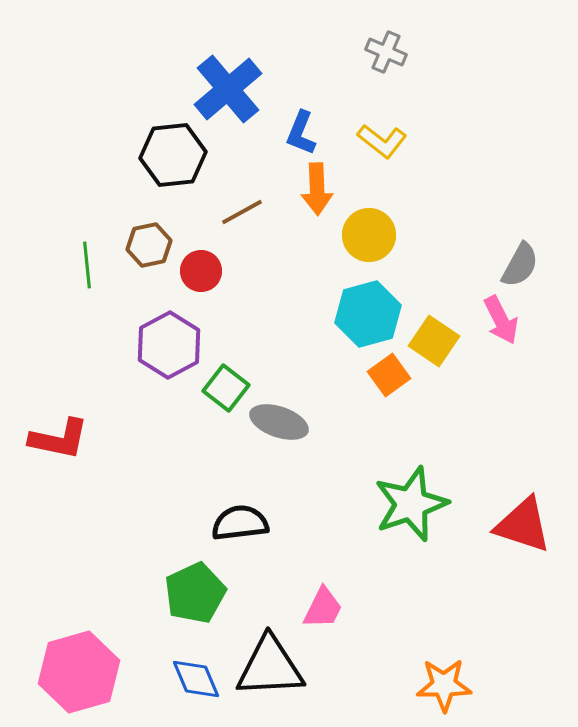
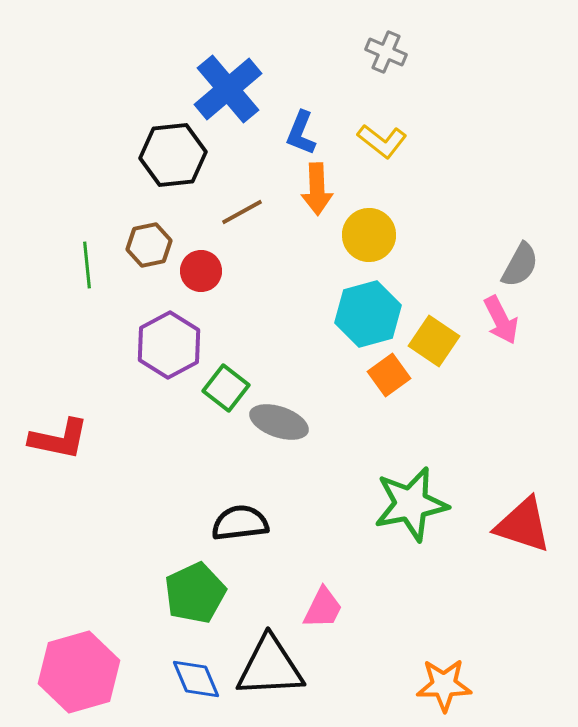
green star: rotated 8 degrees clockwise
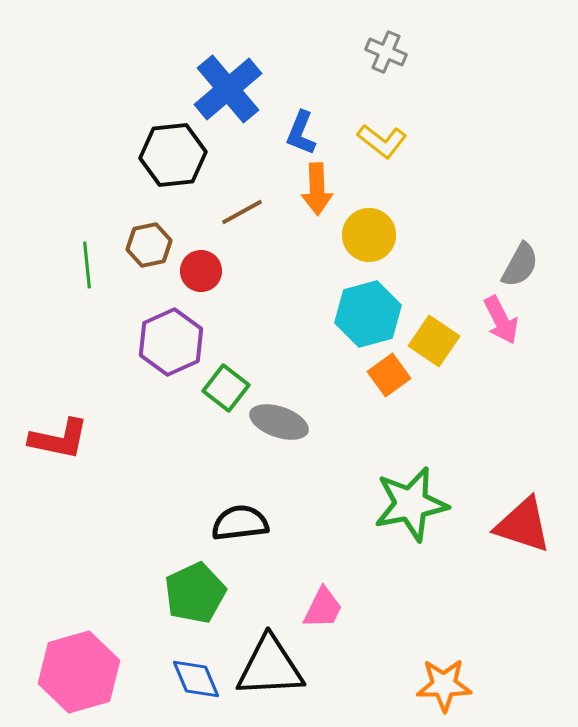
purple hexagon: moved 2 px right, 3 px up; rotated 4 degrees clockwise
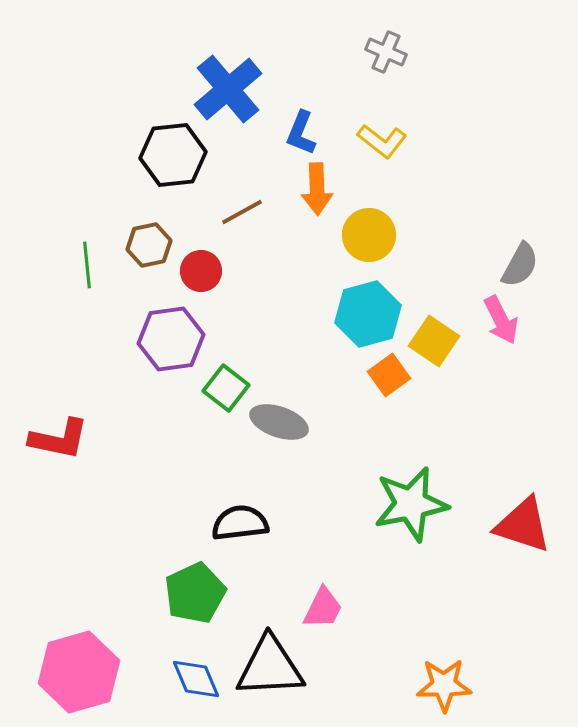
purple hexagon: moved 3 px up; rotated 16 degrees clockwise
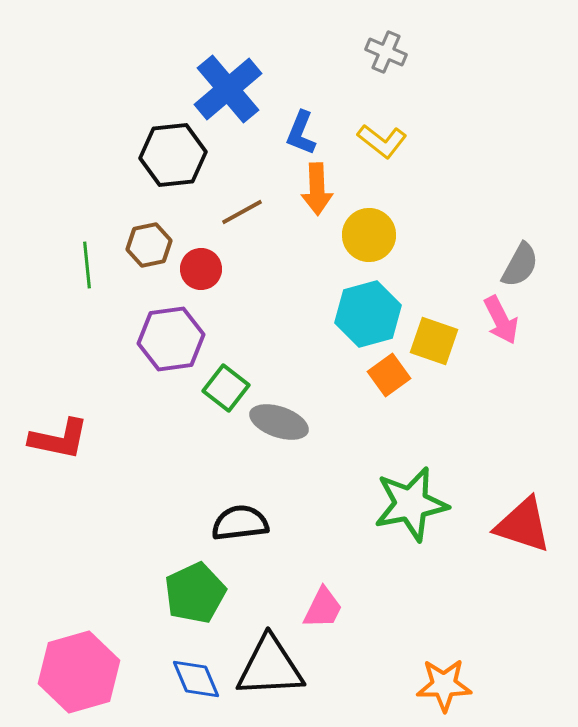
red circle: moved 2 px up
yellow square: rotated 15 degrees counterclockwise
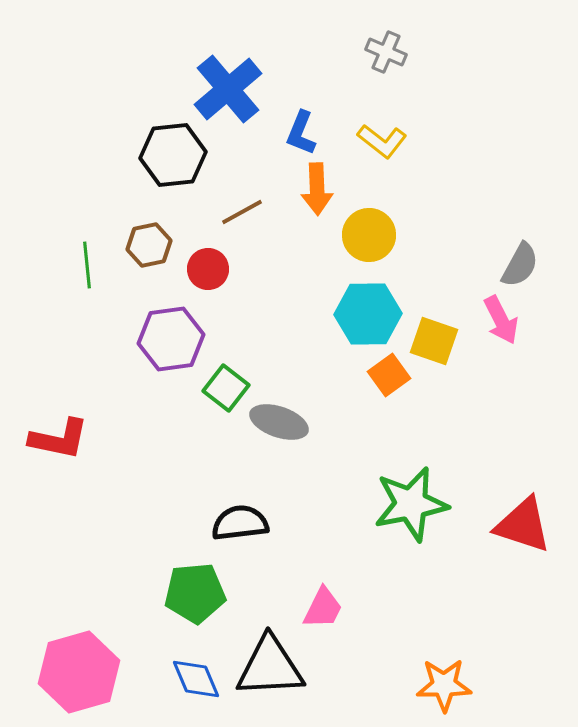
red circle: moved 7 px right
cyan hexagon: rotated 14 degrees clockwise
green pentagon: rotated 20 degrees clockwise
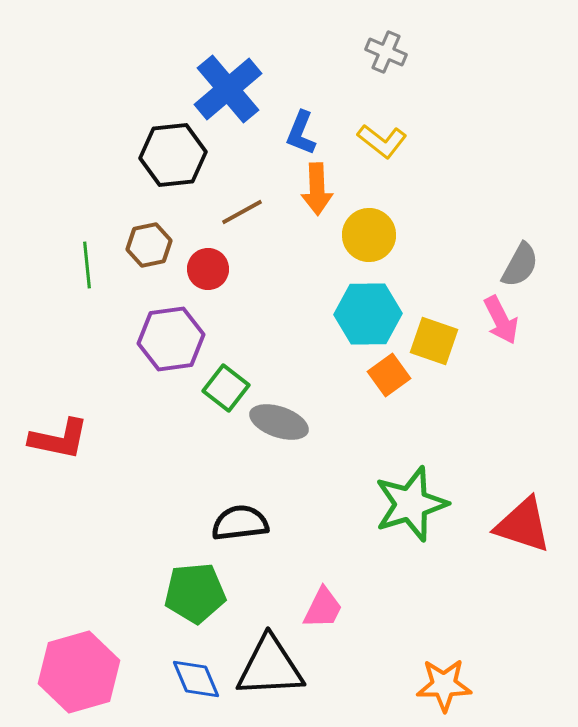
green star: rotated 6 degrees counterclockwise
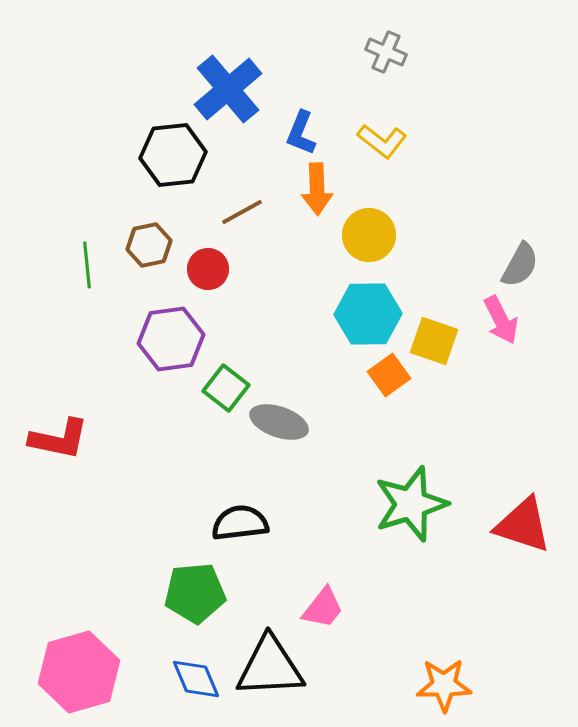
pink trapezoid: rotated 12 degrees clockwise
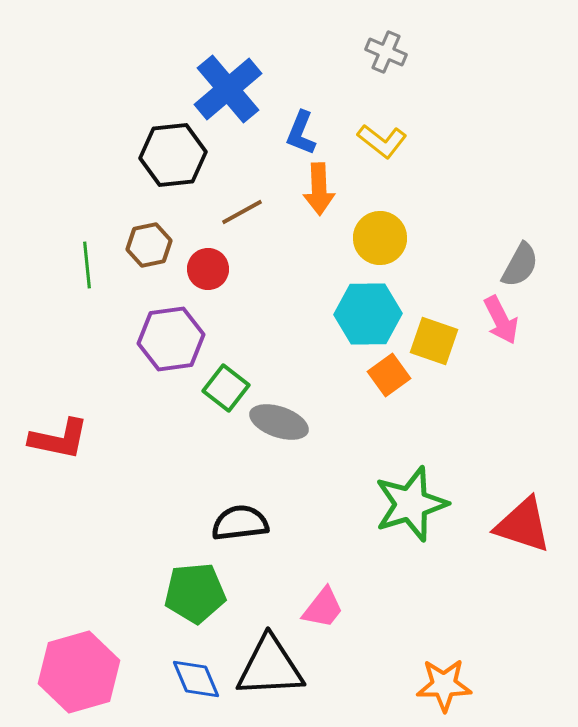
orange arrow: moved 2 px right
yellow circle: moved 11 px right, 3 px down
